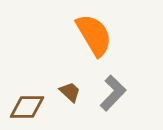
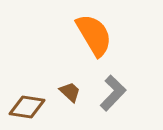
brown diamond: rotated 9 degrees clockwise
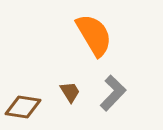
brown trapezoid: rotated 15 degrees clockwise
brown diamond: moved 4 px left
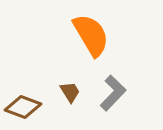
orange semicircle: moved 3 px left
brown diamond: rotated 12 degrees clockwise
